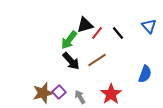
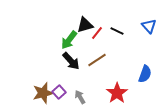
black line: moved 1 px left, 2 px up; rotated 24 degrees counterclockwise
red star: moved 6 px right, 1 px up
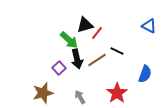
blue triangle: rotated 21 degrees counterclockwise
black line: moved 20 px down
green arrow: rotated 84 degrees counterclockwise
black arrow: moved 6 px right, 2 px up; rotated 30 degrees clockwise
purple square: moved 24 px up
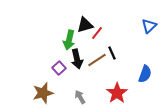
blue triangle: rotated 49 degrees clockwise
green arrow: rotated 60 degrees clockwise
black line: moved 5 px left, 2 px down; rotated 40 degrees clockwise
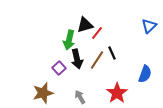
brown line: rotated 24 degrees counterclockwise
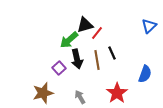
green arrow: rotated 36 degrees clockwise
brown line: rotated 42 degrees counterclockwise
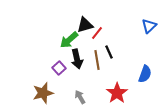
black line: moved 3 px left, 1 px up
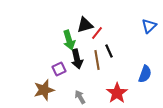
green arrow: rotated 66 degrees counterclockwise
black line: moved 1 px up
purple square: moved 1 px down; rotated 16 degrees clockwise
brown star: moved 1 px right, 3 px up
